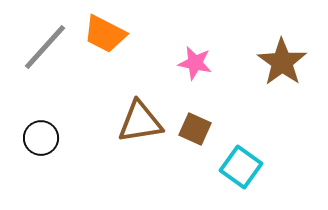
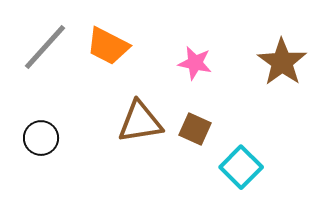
orange trapezoid: moved 3 px right, 12 px down
cyan square: rotated 9 degrees clockwise
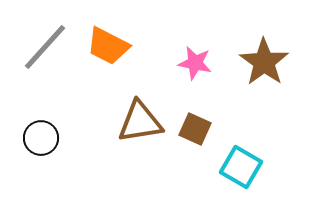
brown star: moved 18 px left
cyan square: rotated 15 degrees counterclockwise
